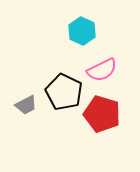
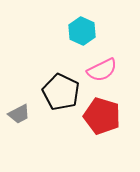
black pentagon: moved 3 px left
gray trapezoid: moved 7 px left, 9 px down
red pentagon: moved 2 px down
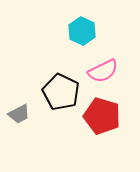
pink semicircle: moved 1 px right, 1 px down
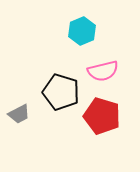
cyan hexagon: rotated 12 degrees clockwise
pink semicircle: rotated 12 degrees clockwise
black pentagon: rotated 9 degrees counterclockwise
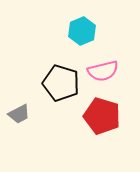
black pentagon: moved 9 px up
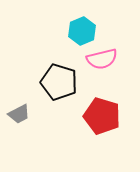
pink semicircle: moved 1 px left, 12 px up
black pentagon: moved 2 px left, 1 px up
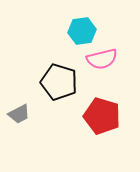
cyan hexagon: rotated 16 degrees clockwise
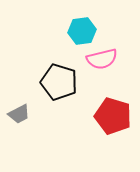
red pentagon: moved 11 px right
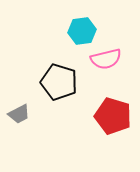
pink semicircle: moved 4 px right
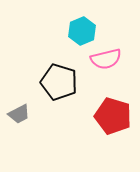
cyan hexagon: rotated 16 degrees counterclockwise
